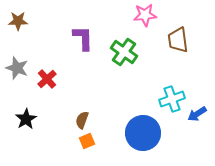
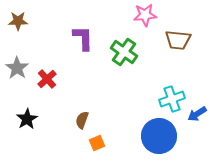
brown trapezoid: rotated 76 degrees counterclockwise
gray star: rotated 15 degrees clockwise
black star: moved 1 px right
blue circle: moved 16 px right, 3 px down
orange square: moved 10 px right, 2 px down
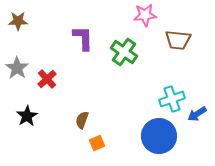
black star: moved 3 px up
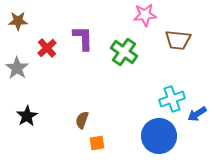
red cross: moved 31 px up
orange square: rotated 14 degrees clockwise
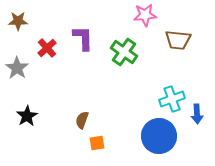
blue arrow: rotated 60 degrees counterclockwise
